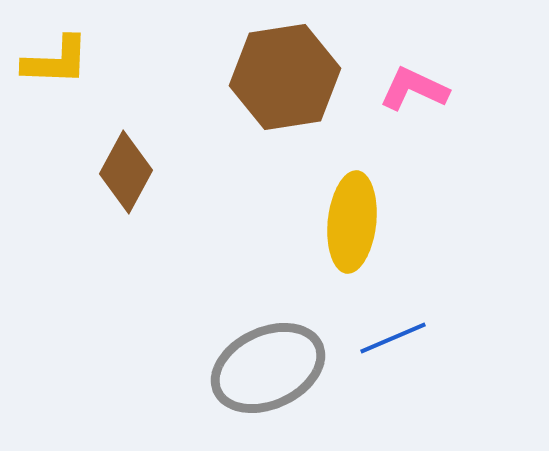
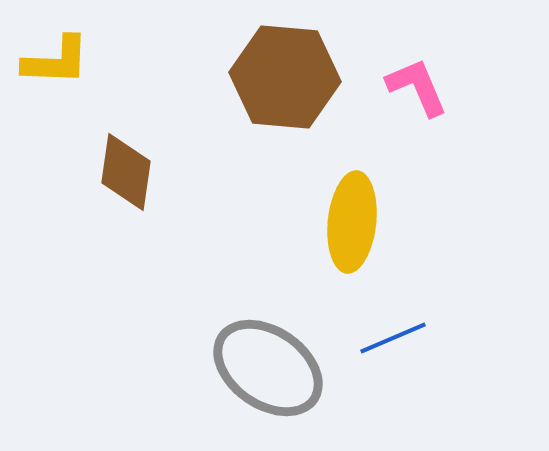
brown hexagon: rotated 14 degrees clockwise
pink L-shape: moved 3 px right, 2 px up; rotated 42 degrees clockwise
brown diamond: rotated 20 degrees counterclockwise
gray ellipse: rotated 60 degrees clockwise
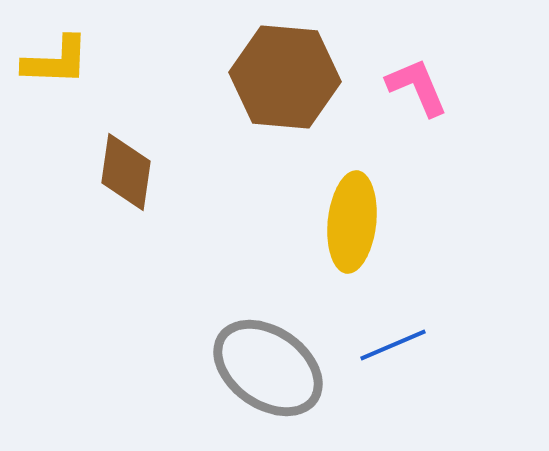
blue line: moved 7 px down
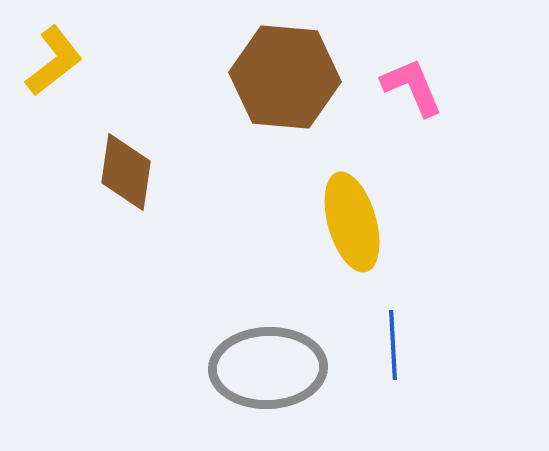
yellow L-shape: moved 2 px left; rotated 40 degrees counterclockwise
pink L-shape: moved 5 px left
yellow ellipse: rotated 22 degrees counterclockwise
blue line: rotated 70 degrees counterclockwise
gray ellipse: rotated 37 degrees counterclockwise
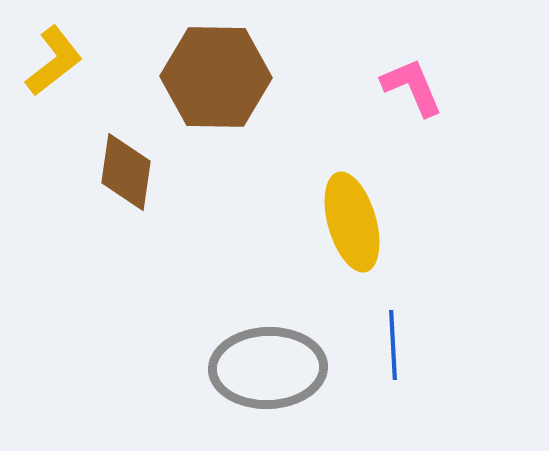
brown hexagon: moved 69 px left; rotated 4 degrees counterclockwise
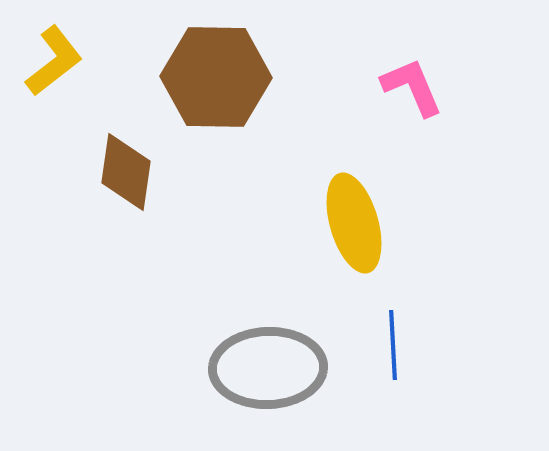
yellow ellipse: moved 2 px right, 1 px down
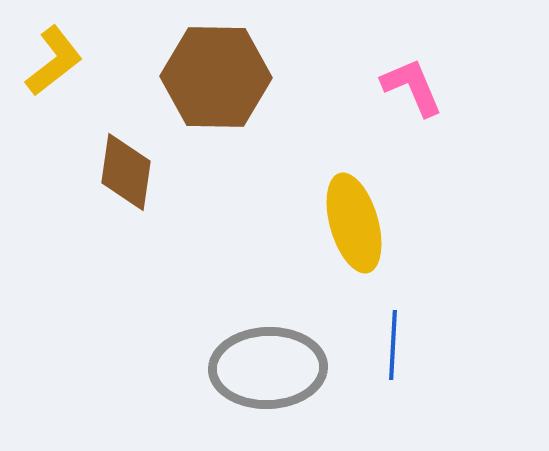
blue line: rotated 6 degrees clockwise
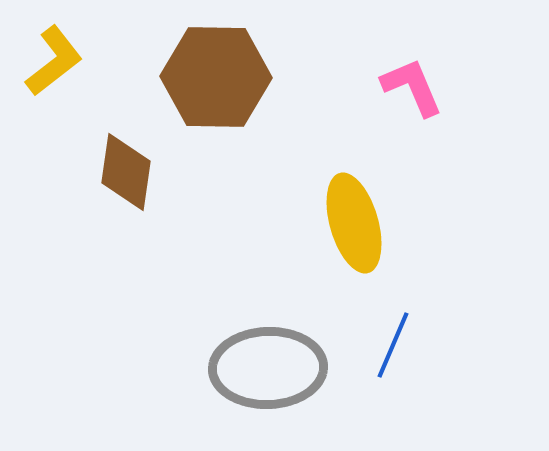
blue line: rotated 20 degrees clockwise
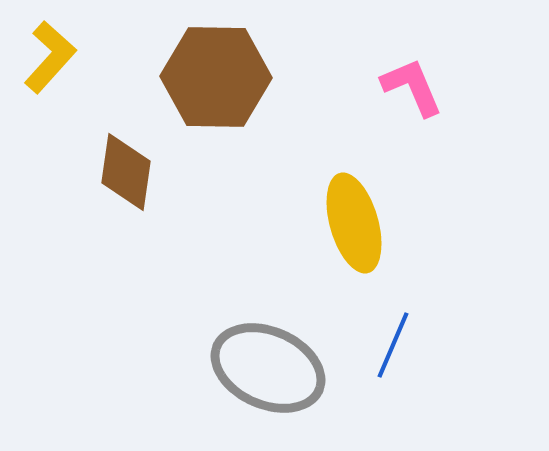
yellow L-shape: moved 4 px left, 4 px up; rotated 10 degrees counterclockwise
gray ellipse: rotated 26 degrees clockwise
